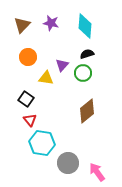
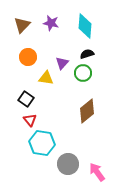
purple triangle: moved 2 px up
gray circle: moved 1 px down
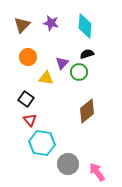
green circle: moved 4 px left, 1 px up
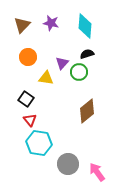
cyan hexagon: moved 3 px left
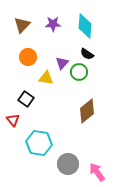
purple star: moved 2 px right, 1 px down; rotated 14 degrees counterclockwise
black semicircle: rotated 128 degrees counterclockwise
red triangle: moved 17 px left
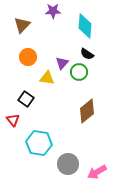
purple star: moved 13 px up
yellow triangle: moved 1 px right
pink arrow: rotated 84 degrees counterclockwise
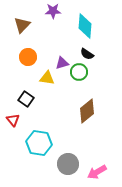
purple triangle: rotated 32 degrees clockwise
